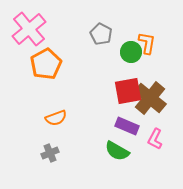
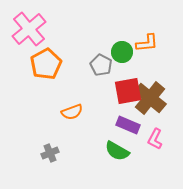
gray pentagon: moved 31 px down
orange L-shape: rotated 75 degrees clockwise
green circle: moved 9 px left
orange semicircle: moved 16 px right, 6 px up
purple rectangle: moved 1 px right, 1 px up
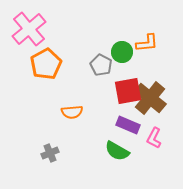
orange semicircle: rotated 15 degrees clockwise
pink L-shape: moved 1 px left, 1 px up
